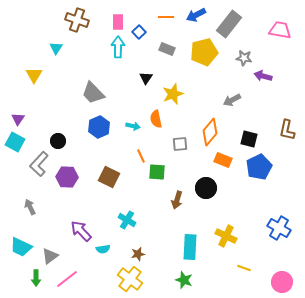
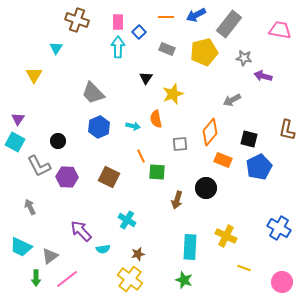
gray L-shape at (39, 164): moved 2 px down; rotated 70 degrees counterclockwise
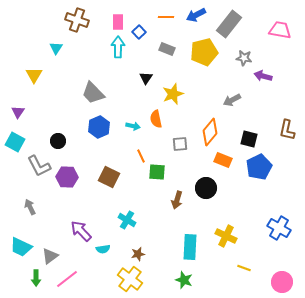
purple triangle at (18, 119): moved 7 px up
